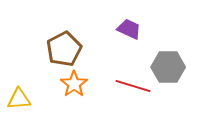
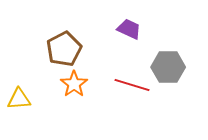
red line: moved 1 px left, 1 px up
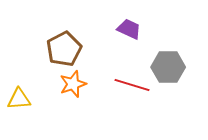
orange star: moved 1 px left; rotated 16 degrees clockwise
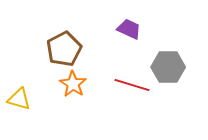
orange star: rotated 20 degrees counterclockwise
yellow triangle: rotated 20 degrees clockwise
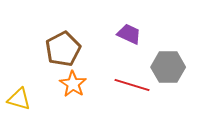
purple trapezoid: moved 5 px down
brown pentagon: moved 1 px left
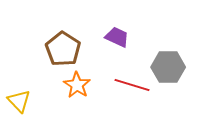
purple trapezoid: moved 12 px left, 3 px down
brown pentagon: rotated 12 degrees counterclockwise
orange star: moved 4 px right, 1 px down
yellow triangle: moved 2 px down; rotated 30 degrees clockwise
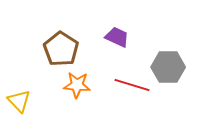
brown pentagon: moved 2 px left
orange star: rotated 28 degrees counterclockwise
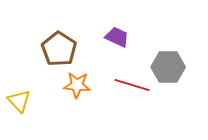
brown pentagon: moved 2 px left
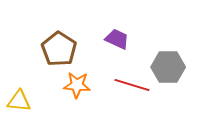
purple trapezoid: moved 2 px down
yellow triangle: rotated 40 degrees counterclockwise
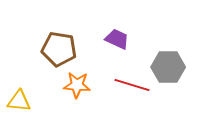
brown pentagon: rotated 24 degrees counterclockwise
